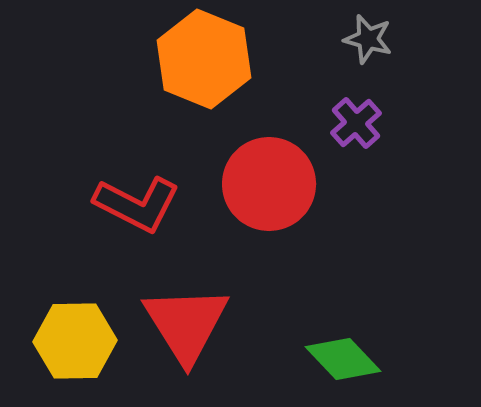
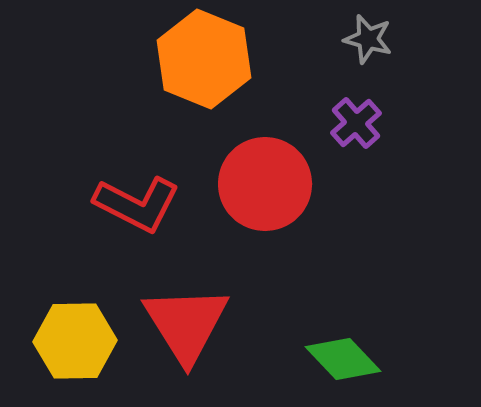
red circle: moved 4 px left
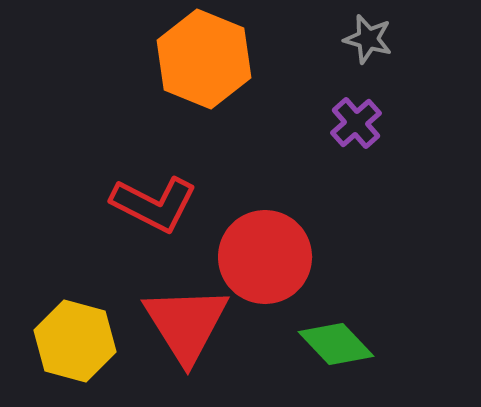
red circle: moved 73 px down
red L-shape: moved 17 px right
yellow hexagon: rotated 16 degrees clockwise
green diamond: moved 7 px left, 15 px up
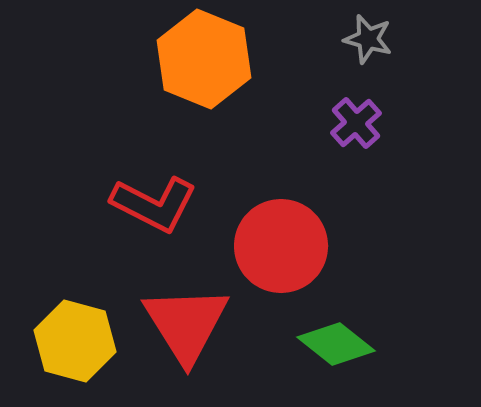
red circle: moved 16 px right, 11 px up
green diamond: rotated 8 degrees counterclockwise
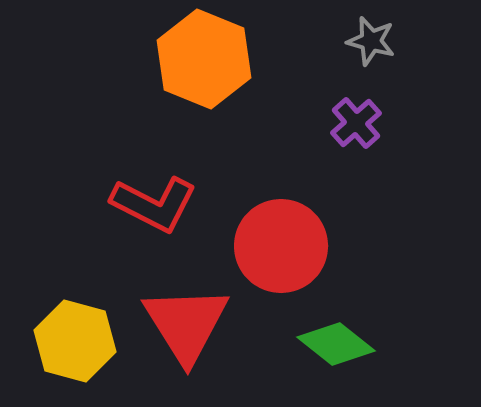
gray star: moved 3 px right, 2 px down
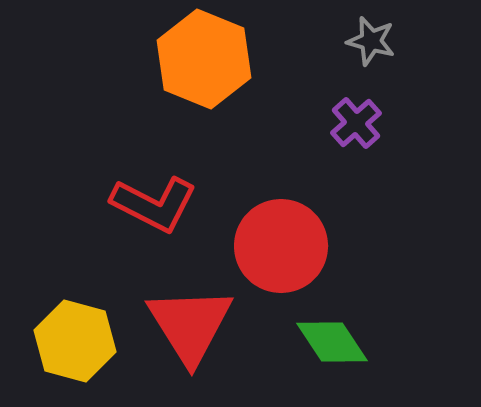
red triangle: moved 4 px right, 1 px down
green diamond: moved 4 px left, 2 px up; rotated 18 degrees clockwise
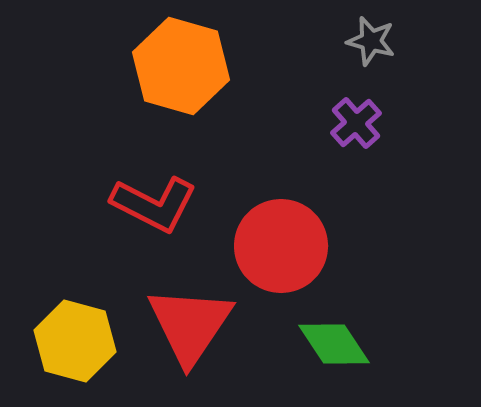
orange hexagon: moved 23 px left, 7 px down; rotated 6 degrees counterclockwise
red triangle: rotated 6 degrees clockwise
green diamond: moved 2 px right, 2 px down
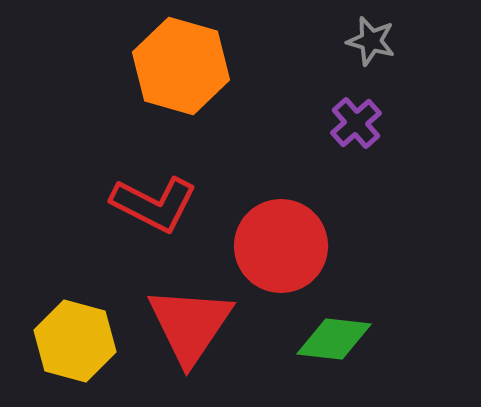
green diamond: moved 5 px up; rotated 50 degrees counterclockwise
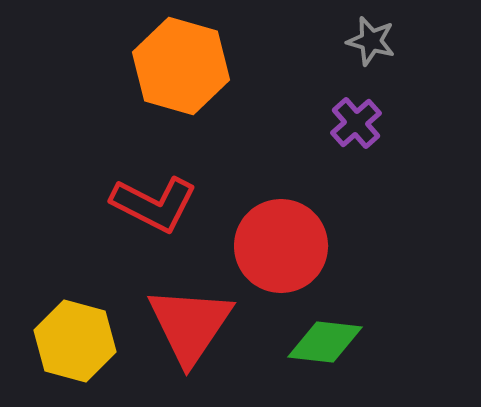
green diamond: moved 9 px left, 3 px down
